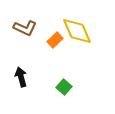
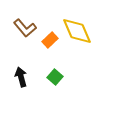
brown L-shape: rotated 25 degrees clockwise
orange rectangle: moved 5 px left
green square: moved 9 px left, 10 px up
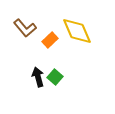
black arrow: moved 17 px right
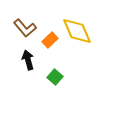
black arrow: moved 10 px left, 17 px up
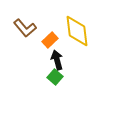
yellow diamond: rotated 16 degrees clockwise
black arrow: moved 29 px right
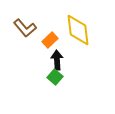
yellow diamond: moved 1 px right, 1 px up
black arrow: rotated 12 degrees clockwise
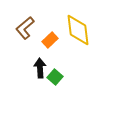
brown L-shape: rotated 90 degrees clockwise
black arrow: moved 17 px left, 8 px down
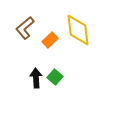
black arrow: moved 4 px left, 10 px down
